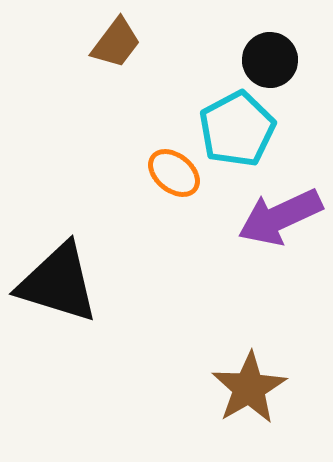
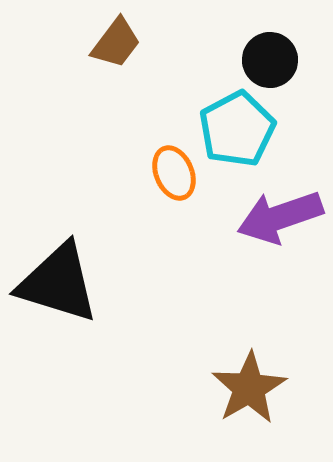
orange ellipse: rotated 28 degrees clockwise
purple arrow: rotated 6 degrees clockwise
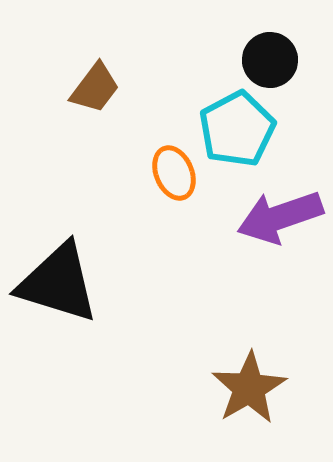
brown trapezoid: moved 21 px left, 45 px down
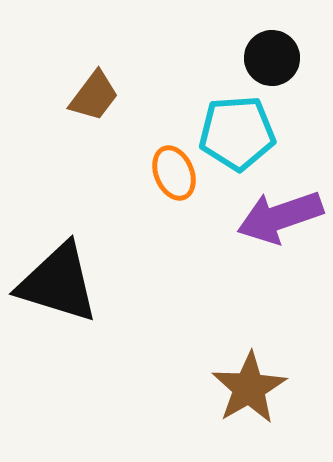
black circle: moved 2 px right, 2 px up
brown trapezoid: moved 1 px left, 8 px down
cyan pentagon: moved 4 px down; rotated 24 degrees clockwise
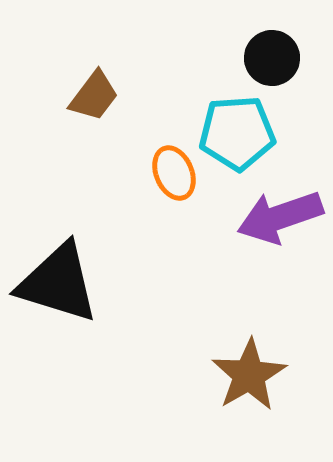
brown star: moved 13 px up
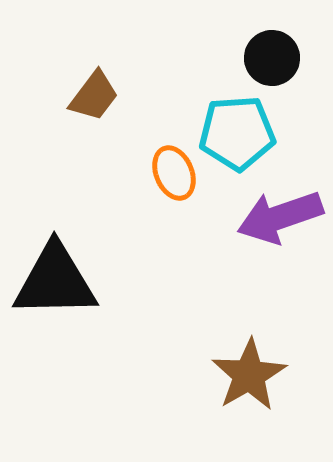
black triangle: moved 3 px left, 2 px up; rotated 18 degrees counterclockwise
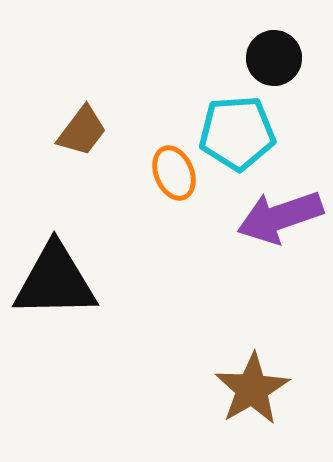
black circle: moved 2 px right
brown trapezoid: moved 12 px left, 35 px down
brown star: moved 3 px right, 14 px down
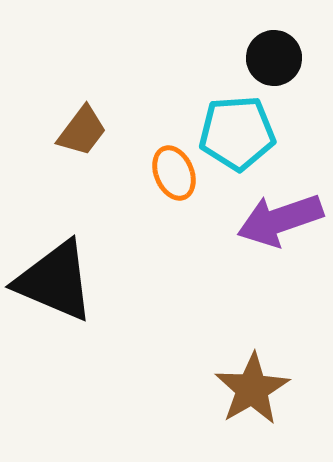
purple arrow: moved 3 px down
black triangle: rotated 24 degrees clockwise
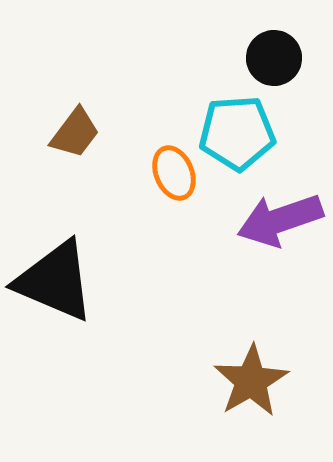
brown trapezoid: moved 7 px left, 2 px down
brown star: moved 1 px left, 8 px up
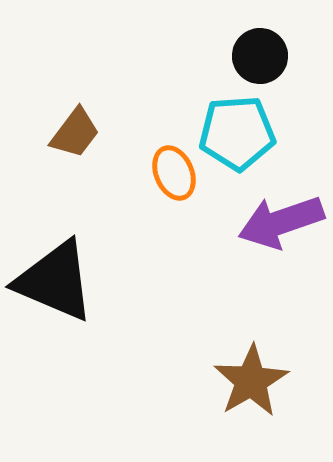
black circle: moved 14 px left, 2 px up
purple arrow: moved 1 px right, 2 px down
